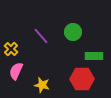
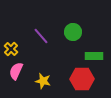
yellow star: moved 1 px right, 4 px up
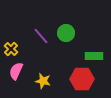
green circle: moved 7 px left, 1 px down
